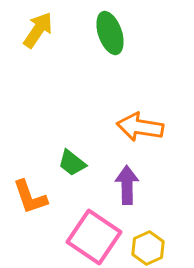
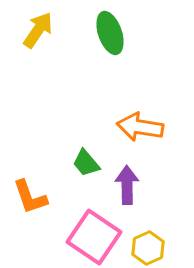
green trapezoid: moved 14 px right; rotated 12 degrees clockwise
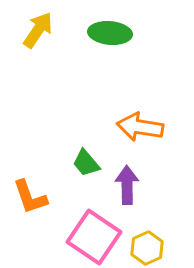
green ellipse: rotated 66 degrees counterclockwise
yellow hexagon: moved 1 px left
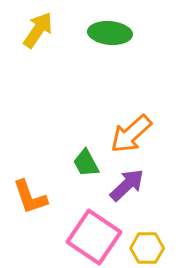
orange arrow: moved 9 px left, 7 px down; rotated 51 degrees counterclockwise
green trapezoid: rotated 12 degrees clockwise
purple arrow: rotated 48 degrees clockwise
yellow hexagon: rotated 24 degrees clockwise
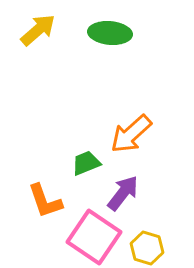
yellow arrow: rotated 15 degrees clockwise
green trapezoid: rotated 96 degrees clockwise
purple arrow: moved 4 px left, 8 px down; rotated 9 degrees counterclockwise
orange L-shape: moved 15 px right, 4 px down
yellow hexagon: rotated 16 degrees clockwise
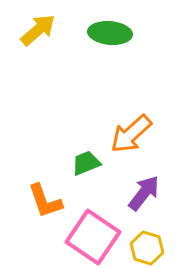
purple arrow: moved 21 px right
pink square: moved 1 px left
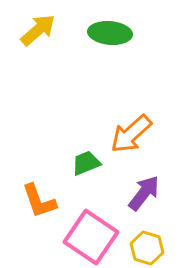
orange L-shape: moved 6 px left
pink square: moved 2 px left
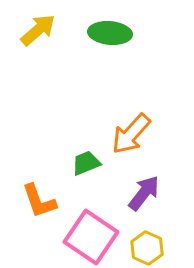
orange arrow: rotated 6 degrees counterclockwise
yellow hexagon: rotated 8 degrees clockwise
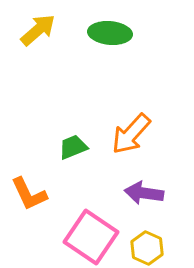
green trapezoid: moved 13 px left, 16 px up
purple arrow: rotated 120 degrees counterclockwise
orange L-shape: moved 10 px left, 7 px up; rotated 6 degrees counterclockwise
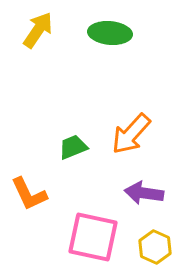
yellow arrow: rotated 15 degrees counterclockwise
pink square: moved 2 px right; rotated 22 degrees counterclockwise
yellow hexagon: moved 8 px right, 1 px up
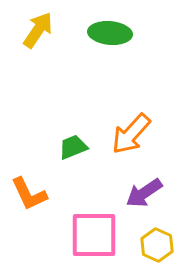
purple arrow: rotated 42 degrees counterclockwise
pink square: moved 1 px right, 2 px up; rotated 12 degrees counterclockwise
yellow hexagon: moved 2 px right, 2 px up
